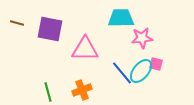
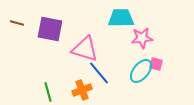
pink triangle: rotated 16 degrees clockwise
blue line: moved 23 px left
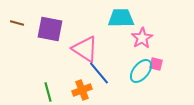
pink star: rotated 25 degrees counterclockwise
pink triangle: rotated 16 degrees clockwise
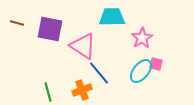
cyan trapezoid: moved 9 px left, 1 px up
pink triangle: moved 2 px left, 3 px up
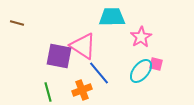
purple square: moved 9 px right, 27 px down
pink star: moved 1 px left, 1 px up
